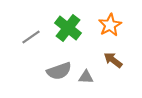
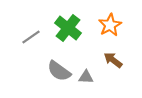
gray semicircle: rotated 55 degrees clockwise
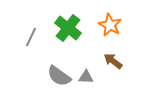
orange star: rotated 15 degrees counterclockwise
gray line: rotated 30 degrees counterclockwise
brown arrow: moved 1 px down
gray semicircle: moved 5 px down
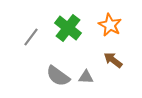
gray line: rotated 12 degrees clockwise
brown arrow: moved 1 px up
gray semicircle: moved 1 px left
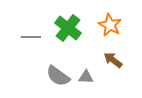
gray line: rotated 54 degrees clockwise
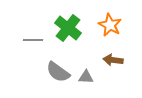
gray line: moved 2 px right, 3 px down
brown arrow: rotated 30 degrees counterclockwise
gray semicircle: moved 4 px up
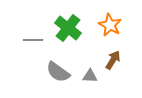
brown arrow: rotated 114 degrees clockwise
gray triangle: moved 4 px right, 1 px up
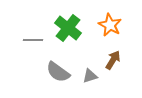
gray triangle: rotated 21 degrees counterclockwise
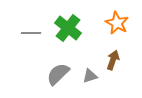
orange star: moved 7 px right, 2 px up
gray line: moved 2 px left, 7 px up
brown arrow: rotated 12 degrees counterclockwise
gray semicircle: moved 2 px down; rotated 100 degrees clockwise
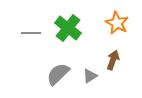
gray triangle: rotated 14 degrees counterclockwise
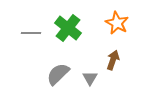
gray triangle: moved 2 px down; rotated 28 degrees counterclockwise
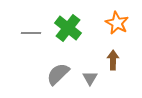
brown arrow: rotated 18 degrees counterclockwise
